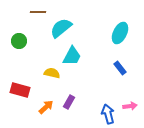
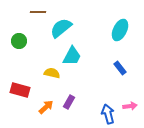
cyan ellipse: moved 3 px up
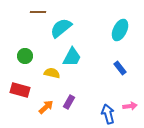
green circle: moved 6 px right, 15 px down
cyan trapezoid: moved 1 px down
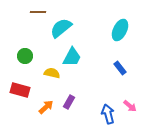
pink arrow: rotated 48 degrees clockwise
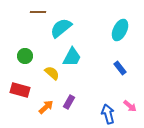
yellow semicircle: rotated 28 degrees clockwise
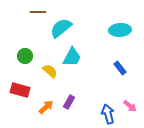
cyan ellipse: rotated 60 degrees clockwise
yellow semicircle: moved 2 px left, 2 px up
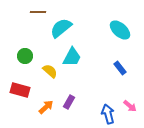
cyan ellipse: rotated 45 degrees clockwise
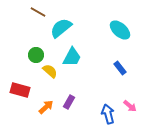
brown line: rotated 28 degrees clockwise
green circle: moved 11 px right, 1 px up
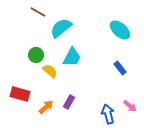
red rectangle: moved 4 px down
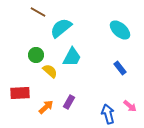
red rectangle: moved 1 px up; rotated 18 degrees counterclockwise
